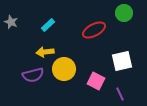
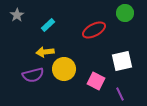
green circle: moved 1 px right
gray star: moved 6 px right, 7 px up; rotated 16 degrees clockwise
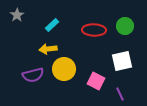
green circle: moved 13 px down
cyan rectangle: moved 4 px right
red ellipse: rotated 30 degrees clockwise
yellow arrow: moved 3 px right, 3 px up
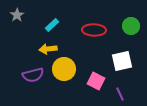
green circle: moved 6 px right
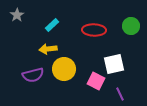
white square: moved 8 px left, 3 px down
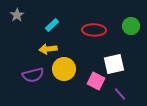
purple line: rotated 16 degrees counterclockwise
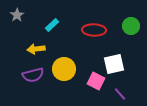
yellow arrow: moved 12 px left
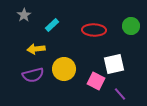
gray star: moved 7 px right
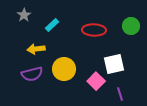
purple semicircle: moved 1 px left, 1 px up
pink square: rotated 18 degrees clockwise
purple line: rotated 24 degrees clockwise
